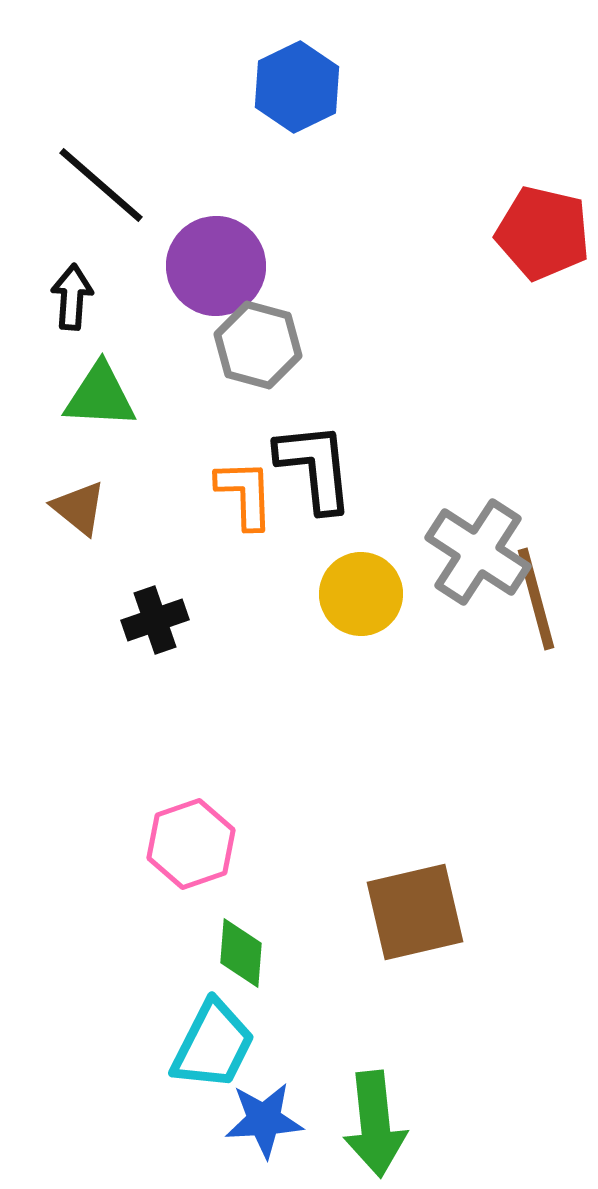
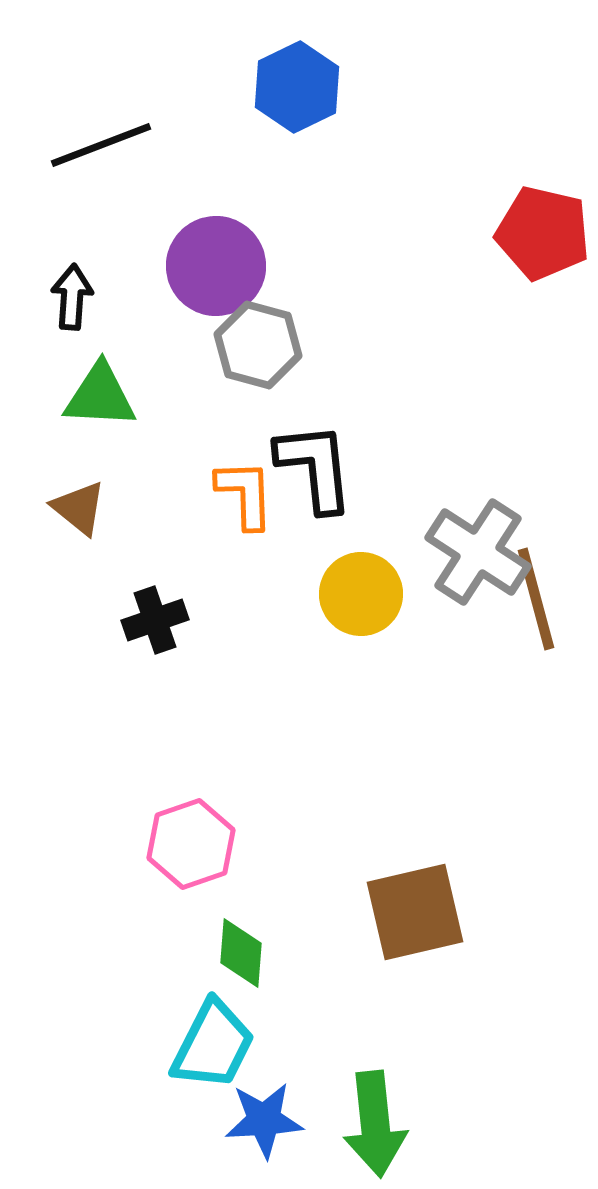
black line: moved 40 px up; rotated 62 degrees counterclockwise
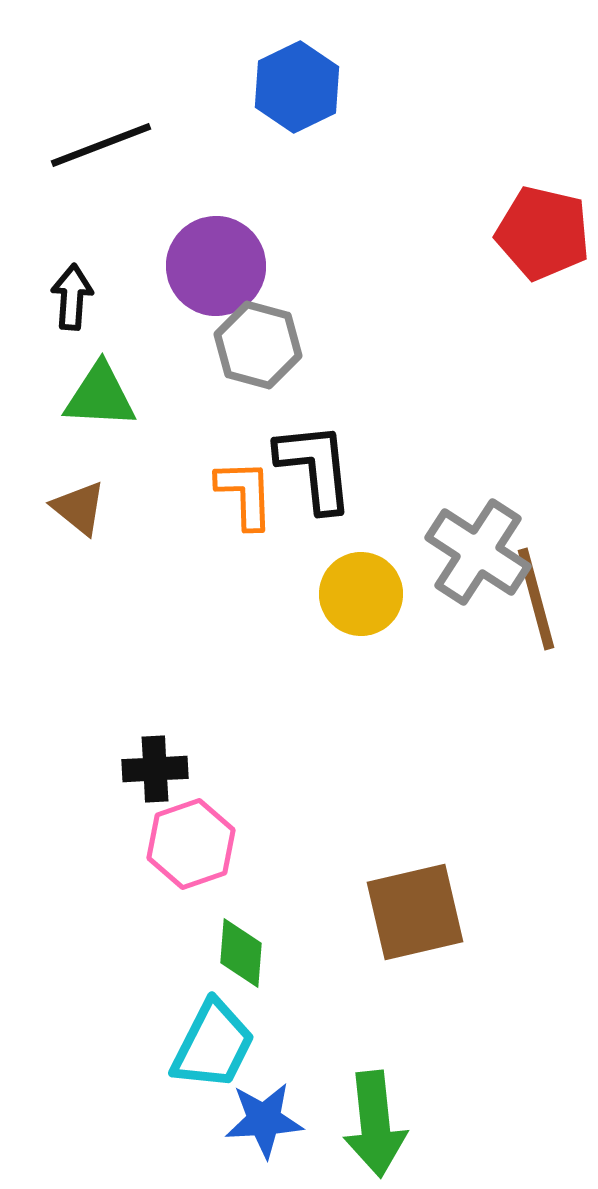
black cross: moved 149 px down; rotated 16 degrees clockwise
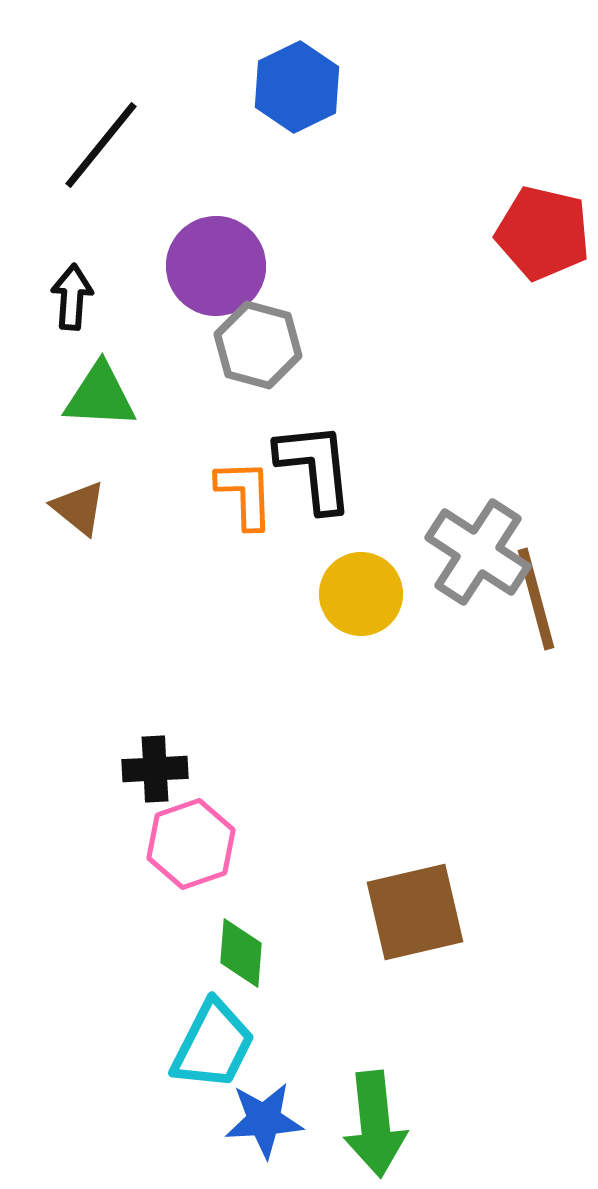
black line: rotated 30 degrees counterclockwise
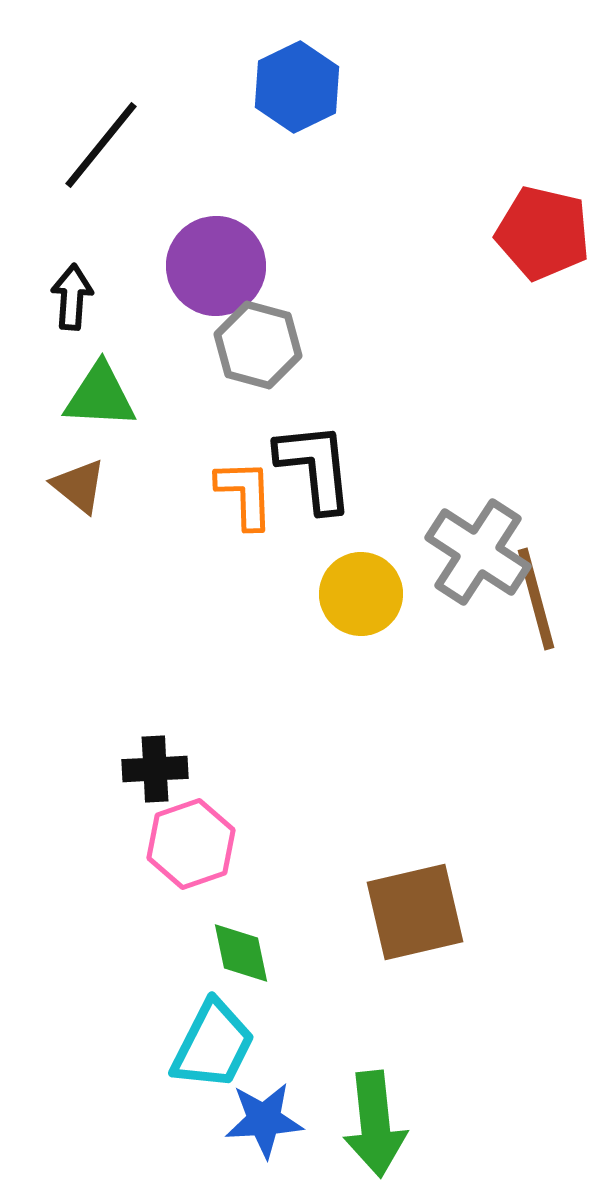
brown triangle: moved 22 px up
green diamond: rotated 16 degrees counterclockwise
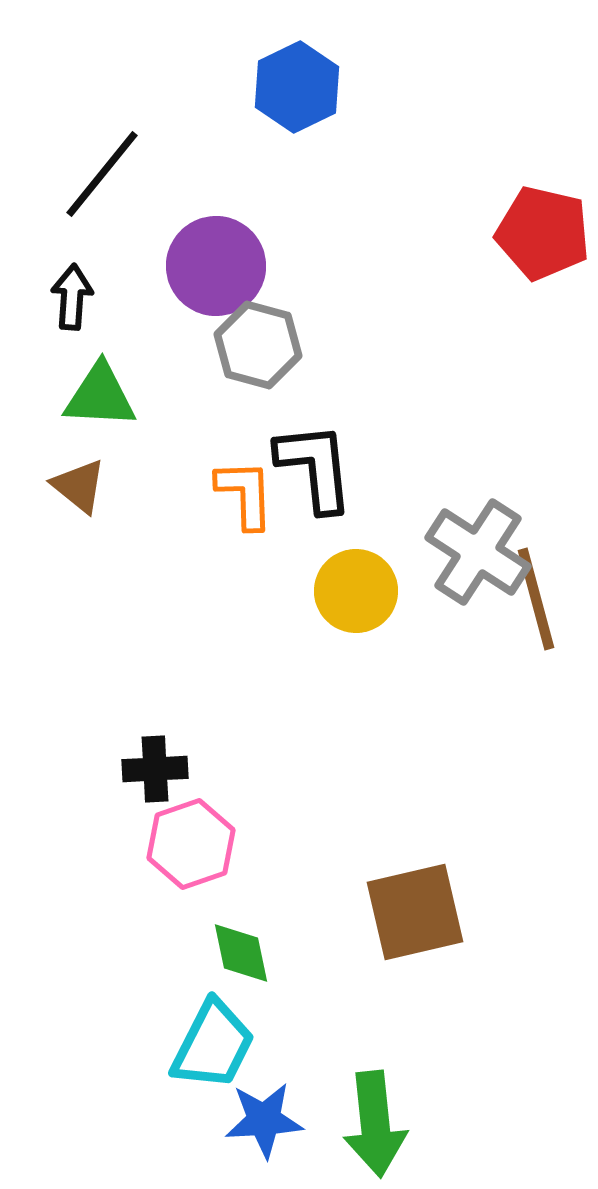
black line: moved 1 px right, 29 px down
yellow circle: moved 5 px left, 3 px up
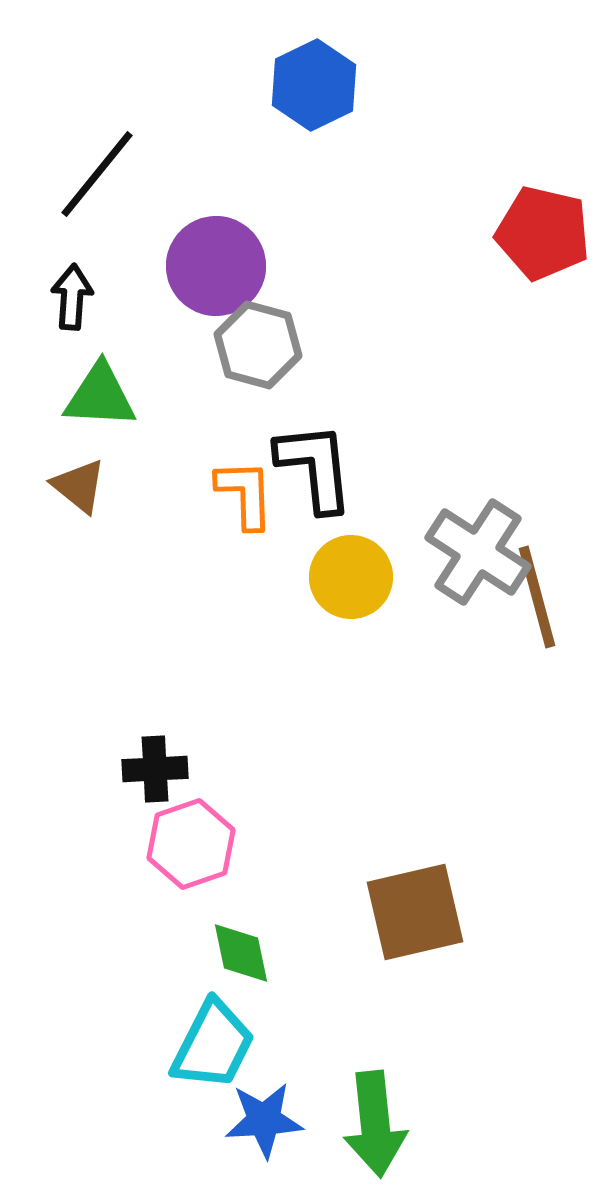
blue hexagon: moved 17 px right, 2 px up
black line: moved 5 px left
yellow circle: moved 5 px left, 14 px up
brown line: moved 1 px right, 2 px up
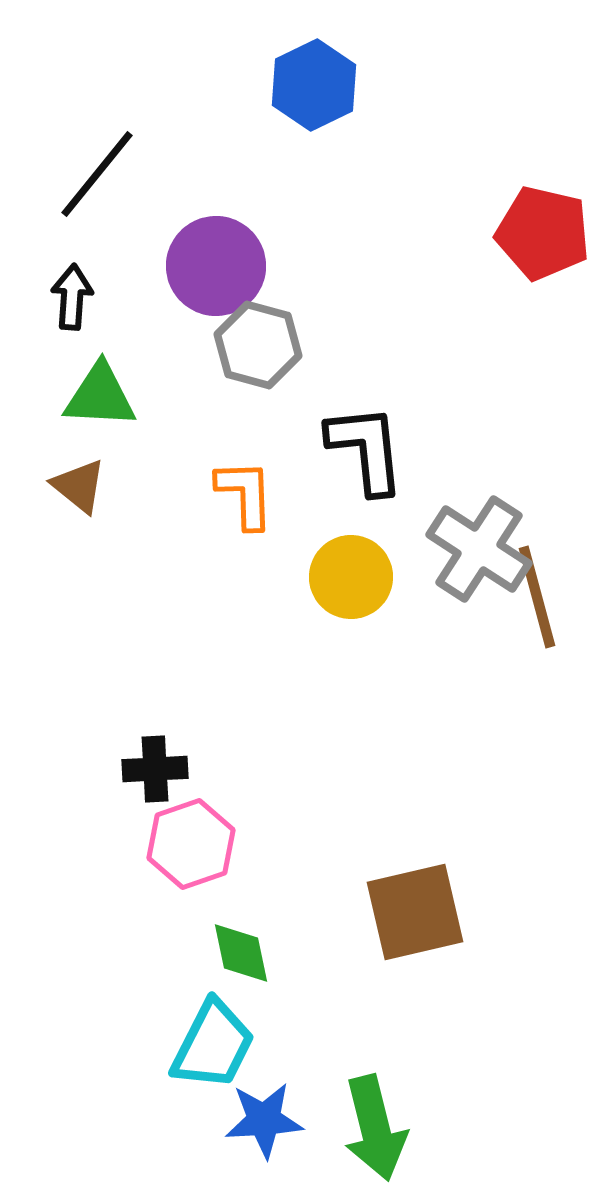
black L-shape: moved 51 px right, 18 px up
gray cross: moved 1 px right, 3 px up
green arrow: moved 4 px down; rotated 8 degrees counterclockwise
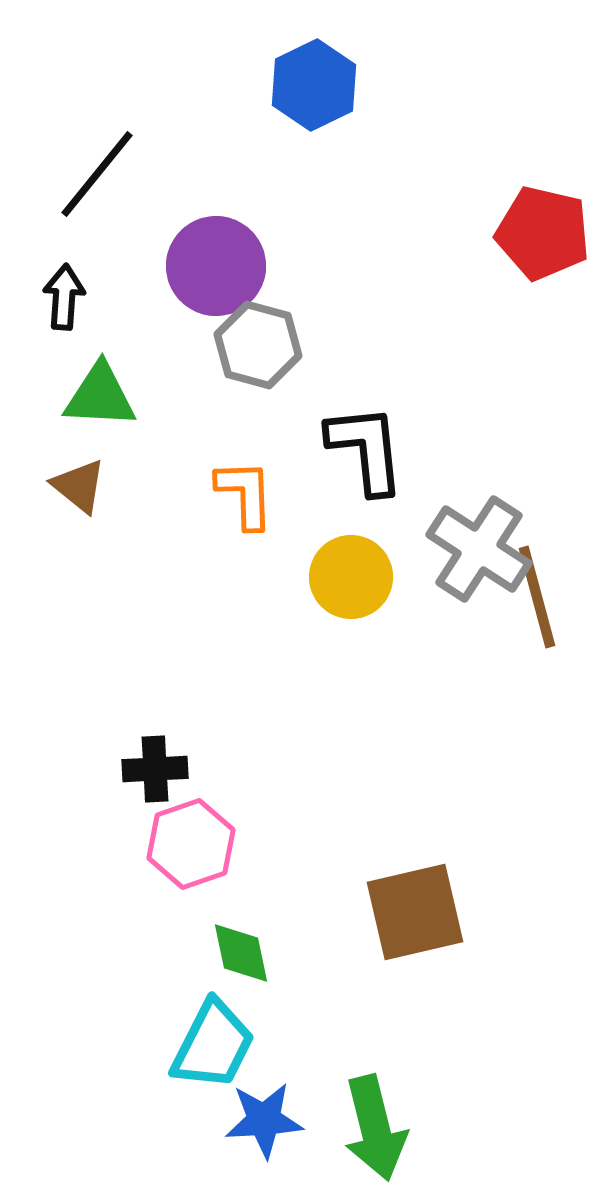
black arrow: moved 8 px left
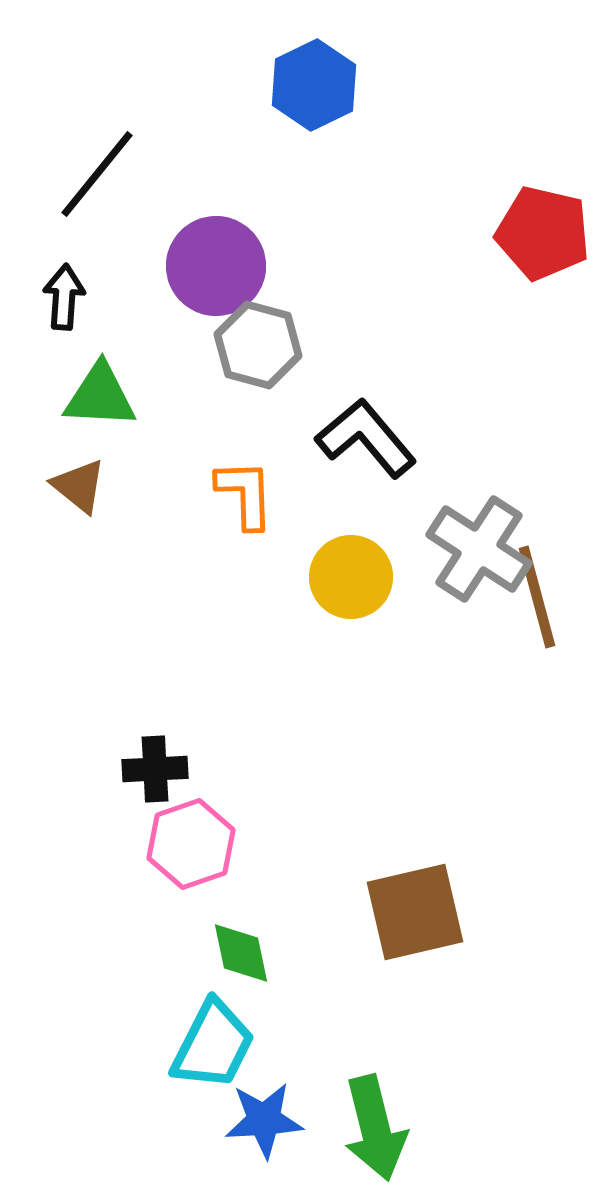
black L-shape: moved 11 px up; rotated 34 degrees counterclockwise
